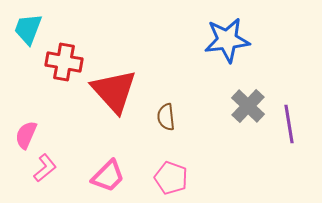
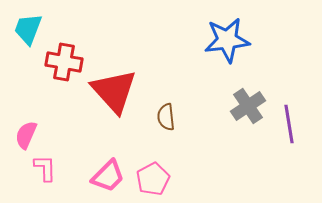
gray cross: rotated 12 degrees clockwise
pink L-shape: rotated 52 degrees counterclockwise
pink pentagon: moved 18 px left, 1 px down; rotated 24 degrees clockwise
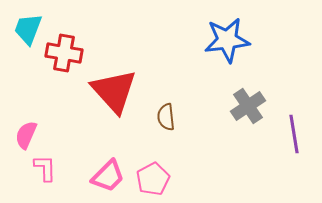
red cross: moved 9 px up
purple line: moved 5 px right, 10 px down
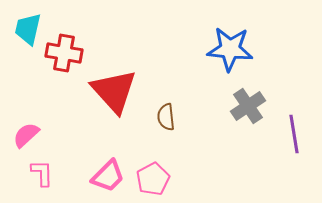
cyan trapezoid: rotated 8 degrees counterclockwise
blue star: moved 3 px right, 9 px down; rotated 12 degrees clockwise
pink semicircle: rotated 24 degrees clockwise
pink L-shape: moved 3 px left, 5 px down
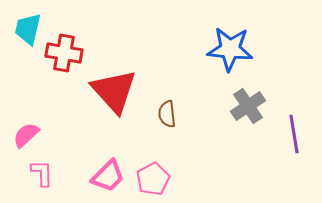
brown semicircle: moved 1 px right, 3 px up
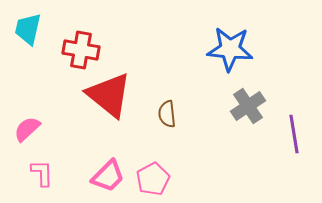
red cross: moved 17 px right, 3 px up
red triangle: moved 5 px left, 4 px down; rotated 9 degrees counterclockwise
pink semicircle: moved 1 px right, 6 px up
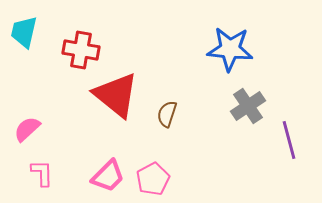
cyan trapezoid: moved 4 px left, 3 px down
red triangle: moved 7 px right
brown semicircle: rotated 24 degrees clockwise
purple line: moved 5 px left, 6 px down; rotated 6 degrees counterclockwise
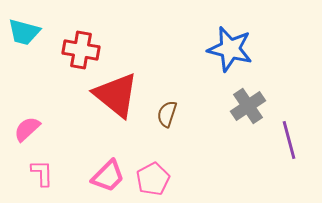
cyan trapezoid: rotated 88 degrees counterclockwise
blue star: rotated 9 degrees clockwise
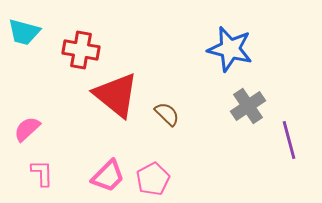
brown semicircle: rotated 116 degrees clockwise
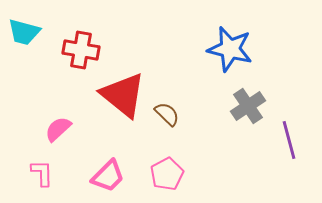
red triangle: moved 7 px right
pink semicircle: moved 31 px right
pink pentagon: moved 14 px right, 5 px up
